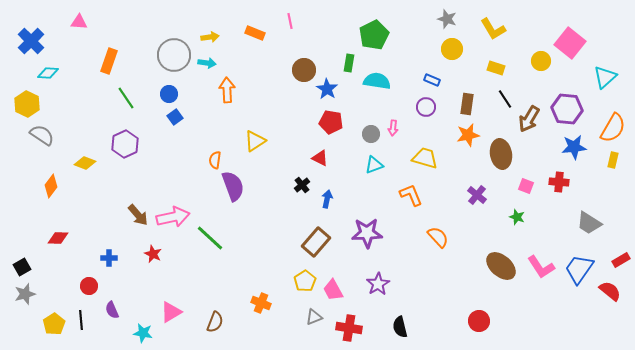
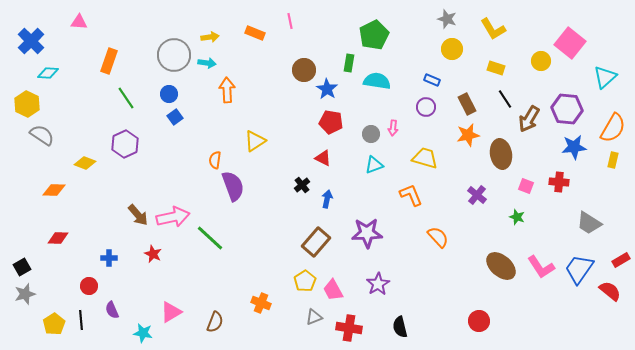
brown rectangle at (467, 104): rotated 35 degrees counterclockwise
red triangle at (320, 158): moved 3 px right
orange diamond at (51, 186): moved 3 px right, 4 px down; rotated 55 degrees clockwise
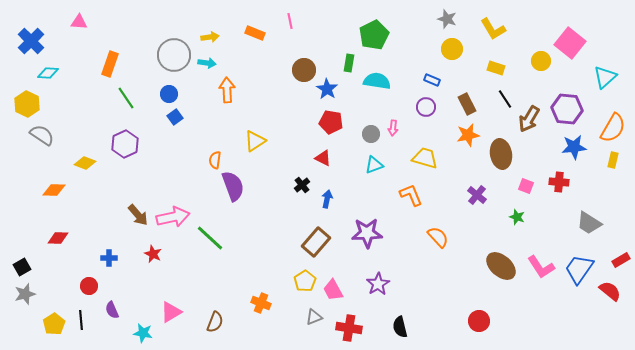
orange rectangle at (109, 61): moved 1 px right, 3 px down
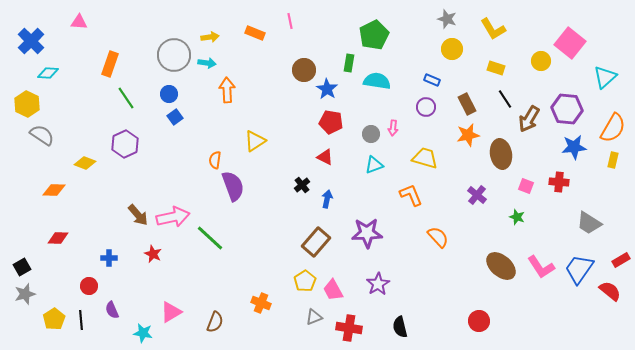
red triangle at (323, 158): moved 2 px right, 1 px up
yellow pentagon at (54, 324): moved 5 px up
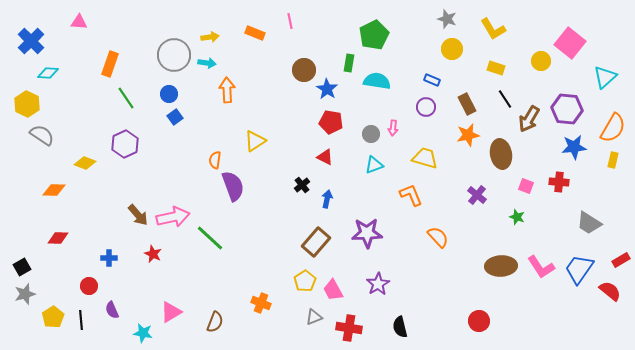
brown ellipse at (501, 266): rotated 44 degrees counterclockwise
yellow pentagon at (54, 319): moved 1 px left, 2 px up
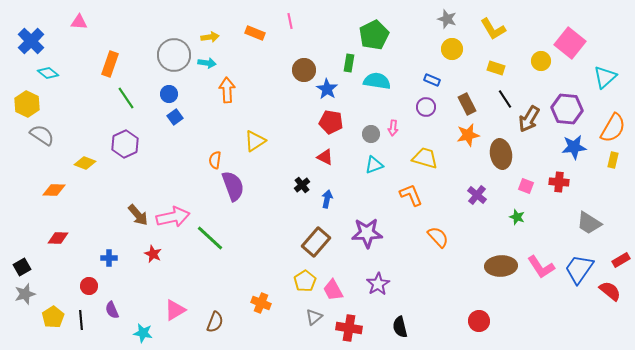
cyan diamond at (48, 73): rotated 35 degrees clockwise
pink triangle at (171, 312): moved 4 px right, 2 px up
gray triangle at (314, 317): rotated 18 degrees counterclockwise
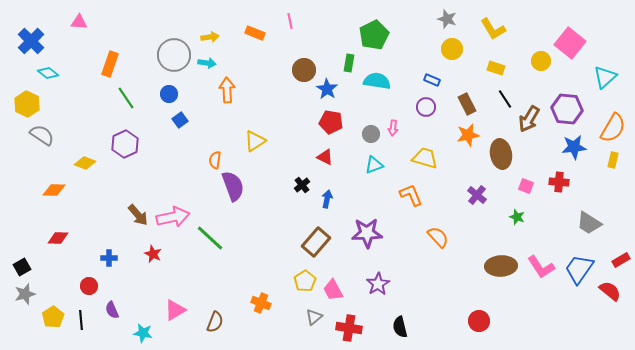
blue square at (175, 117): moved 5 px right, 3 px down
